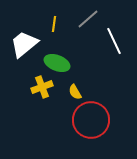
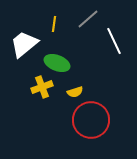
yellow semicircle: rotated 77 degrees counterclockwise
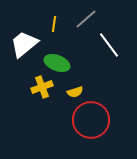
gray line: moved 2 px left
white line: moved 5 px left, 4 px down; rotated 12 degrees counterclockwise
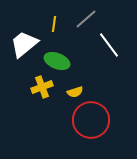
green ellipse: moved 2 px up
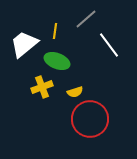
yellow line: moved 1 px right, 7 px down
red circle: moved 1 px left, 1 px up
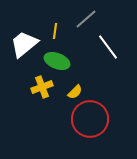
white line: moved 1 px left, 2 px down
yellow semicircle: rotated 28 degrees counterclockwise
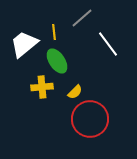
gray line: moved 4 px left, 1 px up
yellow line: moved 1 px left, 1 px down; rotated 14 degrees counterclockwise
white line: moved 3 px up
green ellipse: rotated 35 degrees clockwise
yellow cross: rotated 15 degrees clockwise
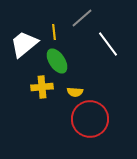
yellow semicircle: rotated 49 degrees clockwise
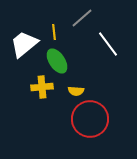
yellow semicircle: moved 1 px right, 1 px up
